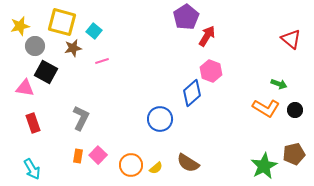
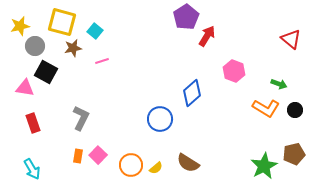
cyan square: moved 1 px right
pink hexagon: moved 23 px right
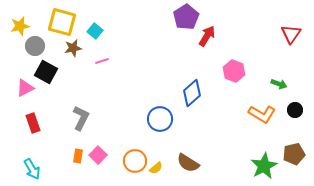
red triangle: moved 5 px up; rotated 25 degrees clockwise
pink triangle: rotated 36 degrees counterclockwise
orange L-shape: moved 4 px left, 6 px down
orange circle: moved 4 px right, 4 px up
